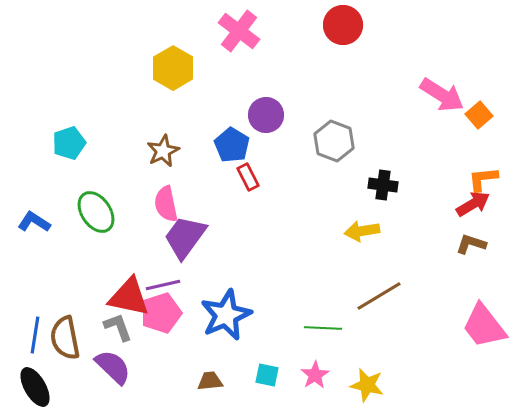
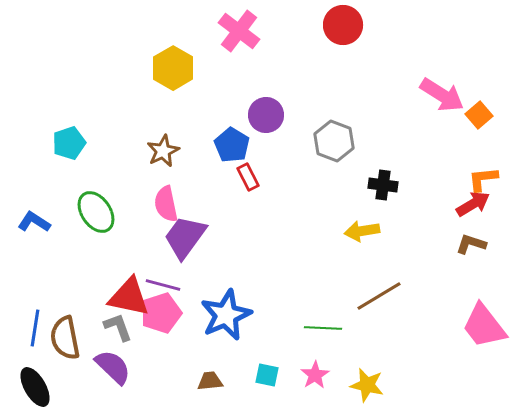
purple line: rotated 28 degrees clockwise
blue line: moved 7 px up
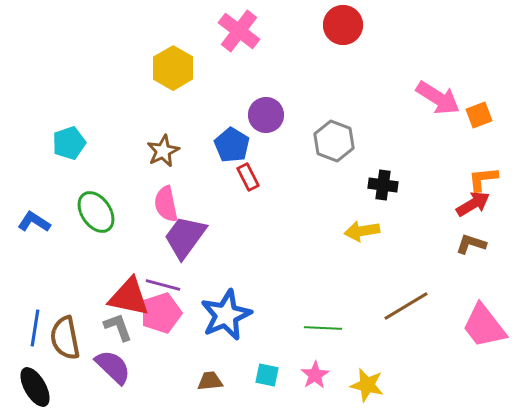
pink arrow: moved 4 px left, 3 px down
orange square: rotated 20 degrees clockwise
brown line: moved 27 px right, 10 px down
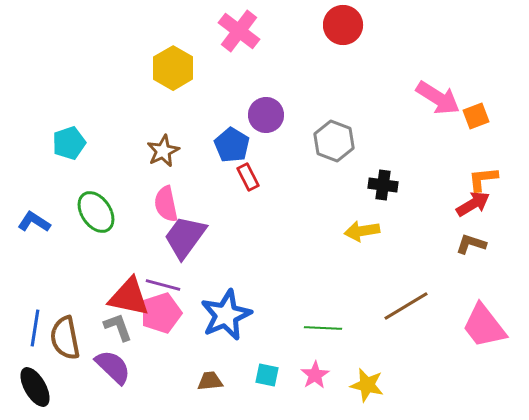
orange square: moved 3 px left, 1 px down
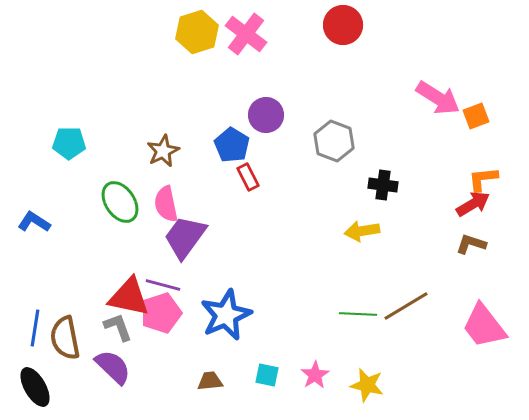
pink cross: moved 7 px right, 3 px down
yellow hexagon: moved 24 px right, 36 px up; rotated 12 degrees clockwise
cyan pentagon: rotated 20 degrees clockwise
green ellipse: moved 24 px right, 10 px up
green line: moved 35 px right, 14 px up
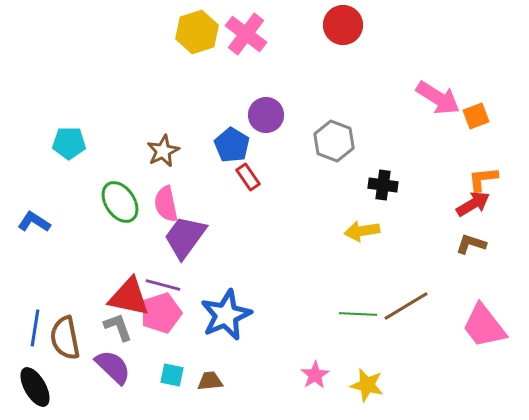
red rectangle: rotated 8 degrees counterclockwise
cyan square: moved 95 px left
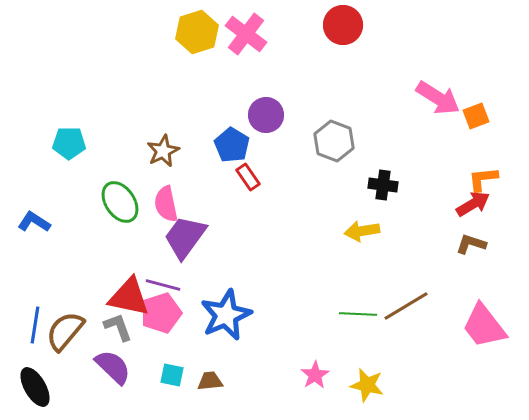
blue line: moved 3 px up
brown semicircle: moved 7 px up; rotated 51 degrees clockwise
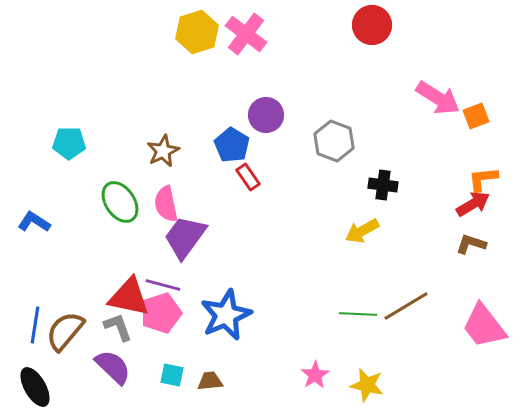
red circle: moved 29 px right
yellow arrow: rotated 20 degrees counterclockwise
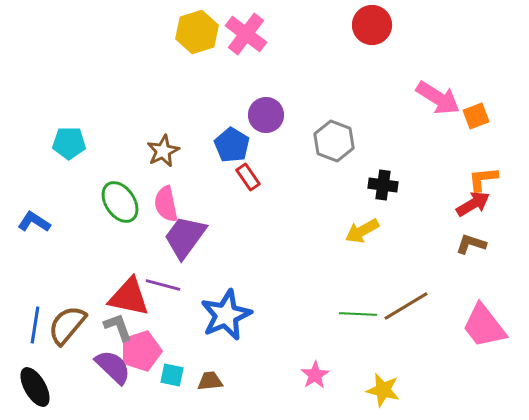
pink pentagon: moved 20 px left, 38 px down
brown semicircle: moved 2 px right, 6 px up
yellow star: moved 16 px right, 5 px down
